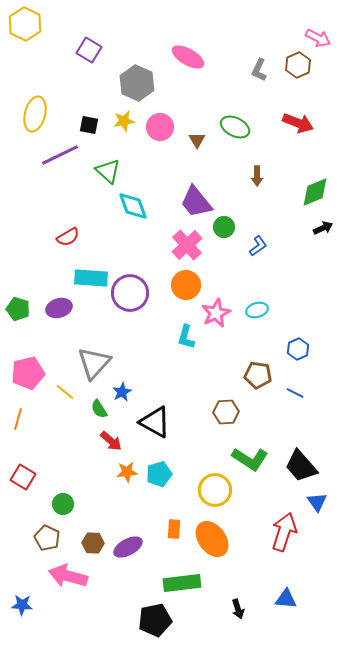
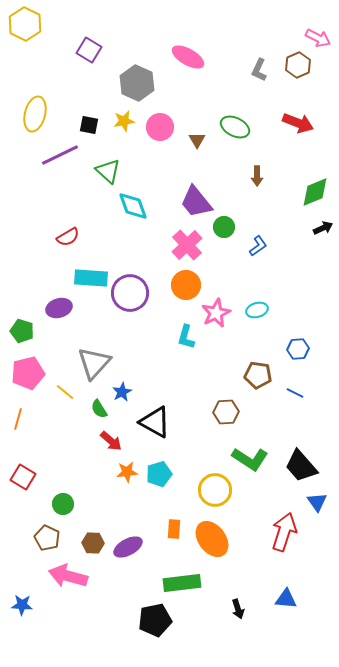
green pentagon at (18, 309): moved 4 px right, 22 px down
blue hexagon at (298, 349): rotated 20 degrees clockwise
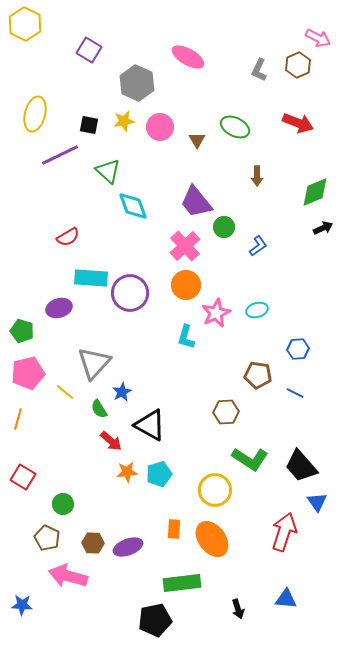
pink cross at (187, 245): moved 2 px left, 1 px down
black triangle at (155, 422): moved 5 px left, 3 px down
purple ellipse at (128, 547): rotated 8 degrees clockwise
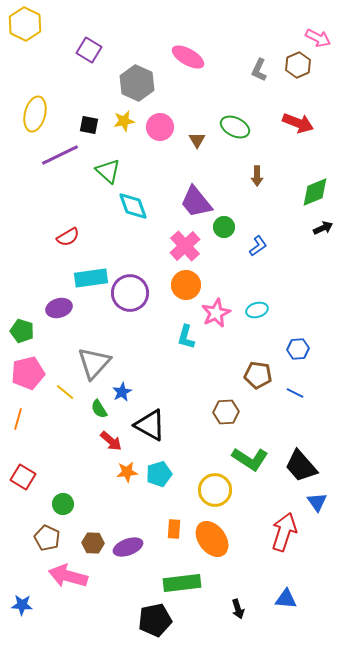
cyan rectangle at (91, 278): rotated 12 degrees counterclockwise
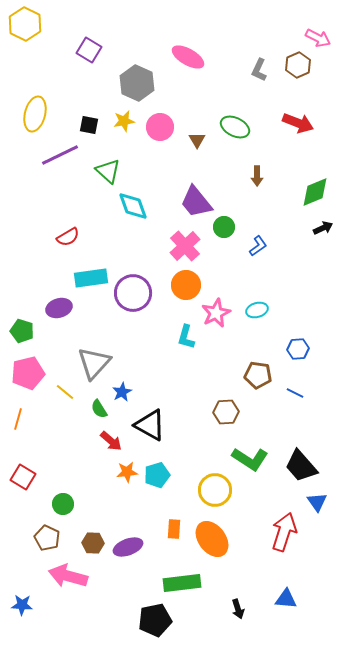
purple circle at (130, 293): moved 3 px right
cyan pentagon at (159, 474): moved 2 px left, 1 px down
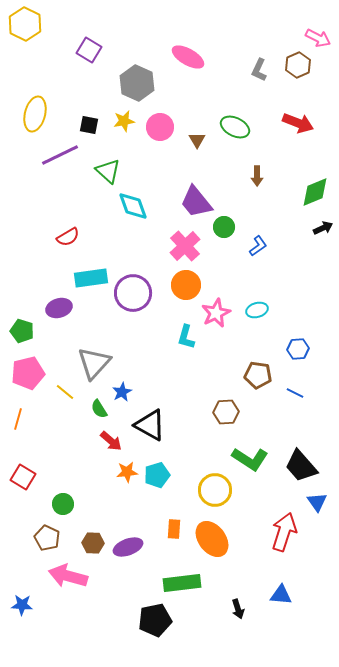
blue triangle at (286, 599): moved 5 px left, 4 px up
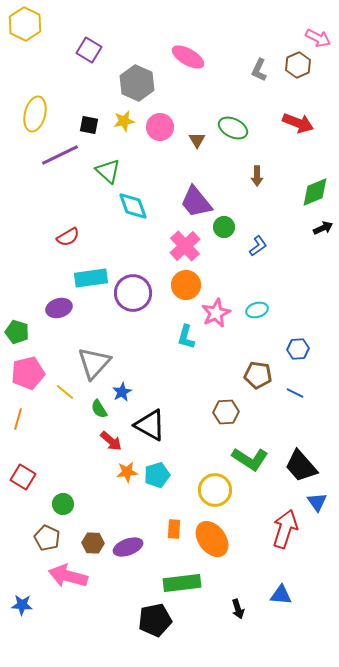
green ellipse at (235, 127): moved 2 px left, 1 px down
green pentagon at (22, 331): moved 5 px left, 1 px down
red arrow at (284, 532): moved 1 px right, 3 px up
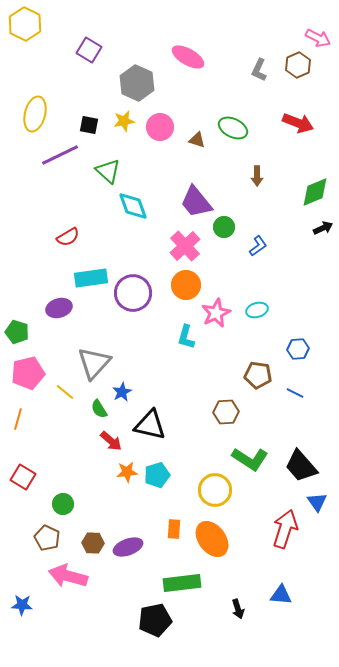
brown triangle at (197, 140): rotated 42 degrees counterclockwise
black triangle at (150, 425): rotated 16 degrees counterclockwise
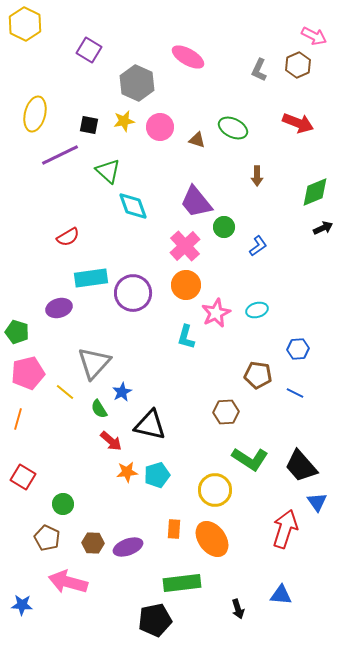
pink arrow at (318, 38): moved 4 px left, 2 px up
pink arrow at (68, 576): moved 6 px down
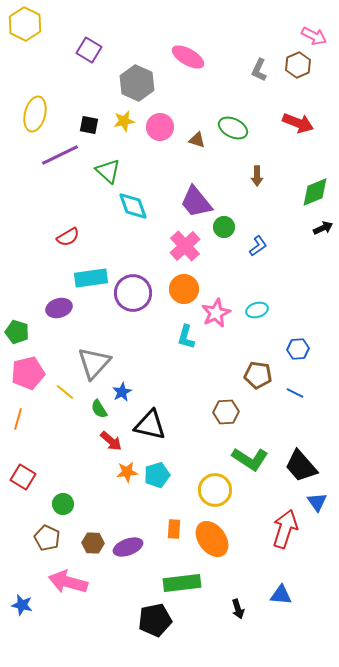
orange circle at (186, 285): moved 2 px left, 4 px down
blue star at (22, 605): rotated 10 degrees clockwise
